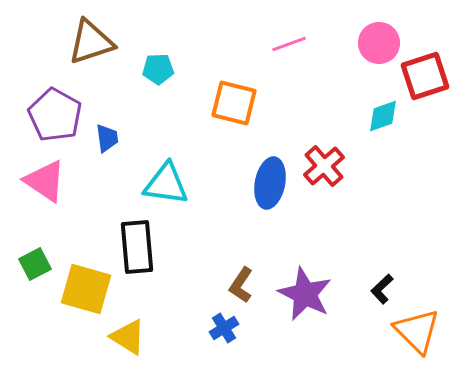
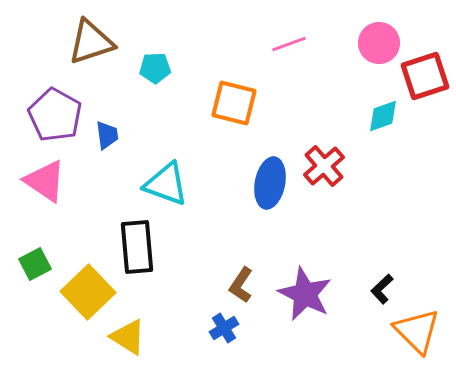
cyan pentagon: moved 3 px left, 1 px up
blue trapezoid: moved 3 px up
cyan triangle: rotated 12 degrees clockwise
yellow square: moved 2 px right, 3 px down; rotated 30 degrees clockwise
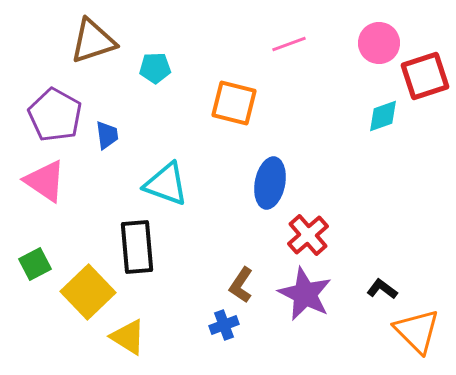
brown triangle: moved 2 px right, 1 px up
red cross: moved 16 px left, 69 px down
black L-shape: rotated 80 degrees clockwise
blue cross: moved 3 px up; rotated 12 degrees clockwise
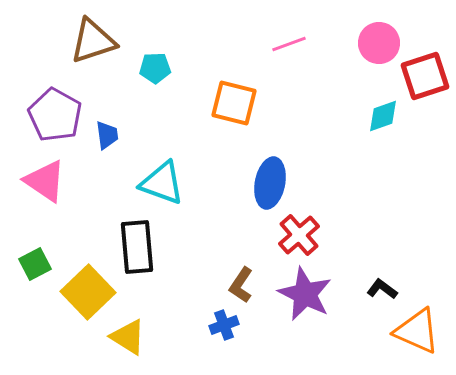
cyan triangle: moved 4 px left, 1 px up
red cross: moved 9 px left
orange triangle: rotated 21 degrees counterclockwise
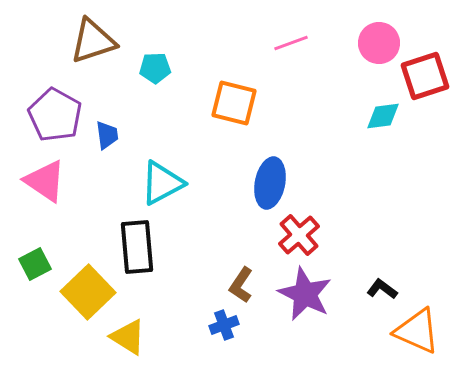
pink line: moved 2 px right, 1 px up
cyan diamond: rotated 12 degrees clockwise
cyan triangle: rotated 48 degrees counterclockwise
